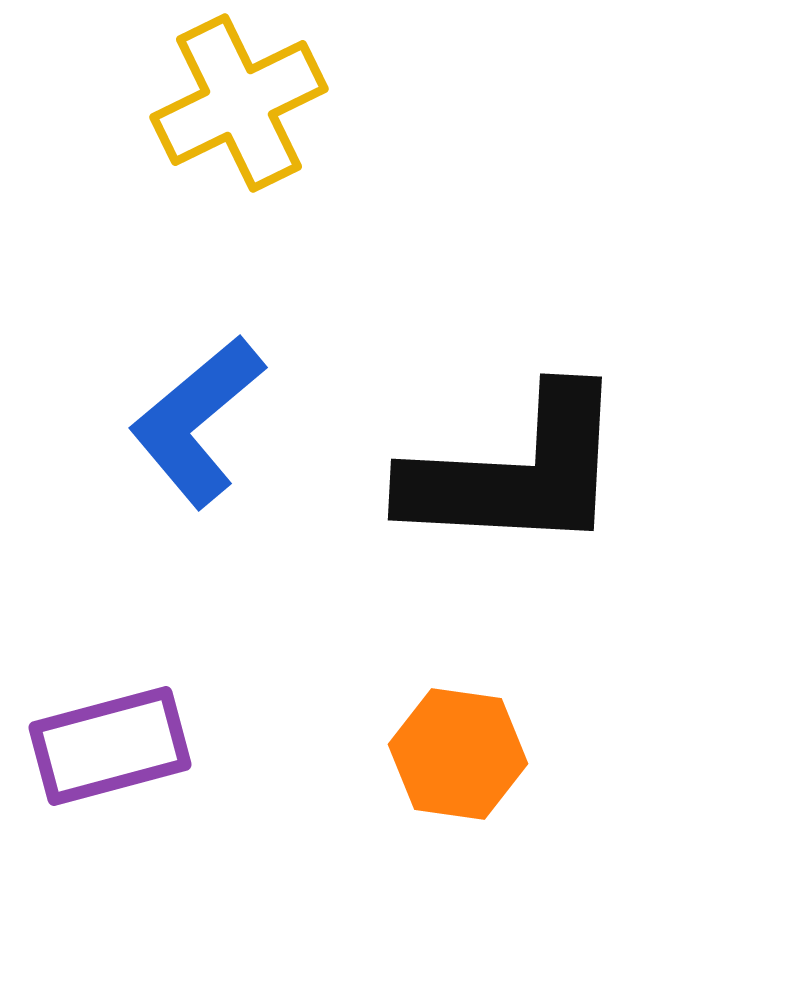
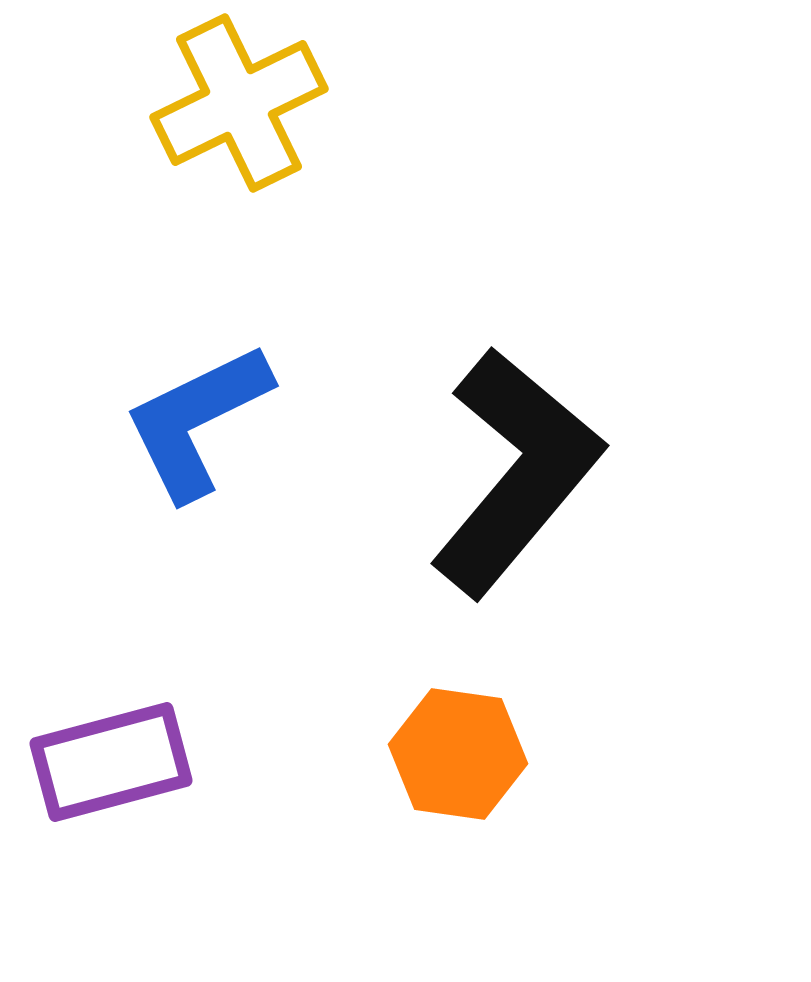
blue L-shape: rotated 14 degrees clockwise
black L-shape: rotated 53 degrees counterclockwise
purple rectangle: moved 1 px right, 16 px down
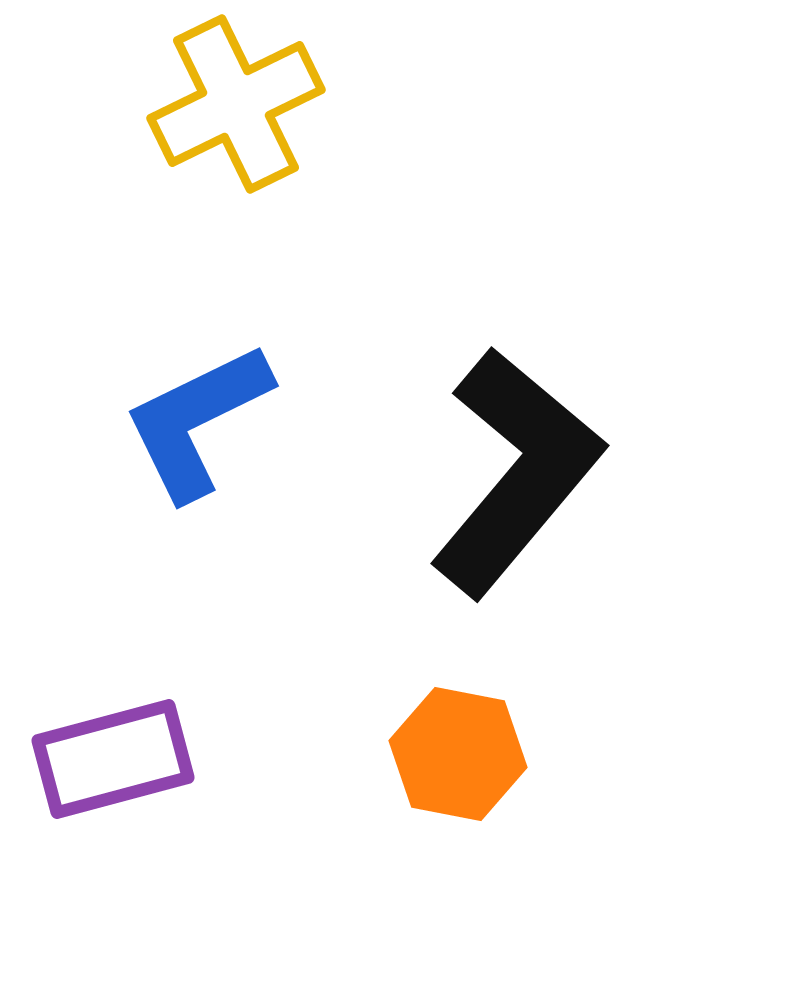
yellow cross: moved 3 px left, 1 px down
orange hexagon: rotated 3 degrees clockwise
purple rectangle: moved 2 px right, 3 px up
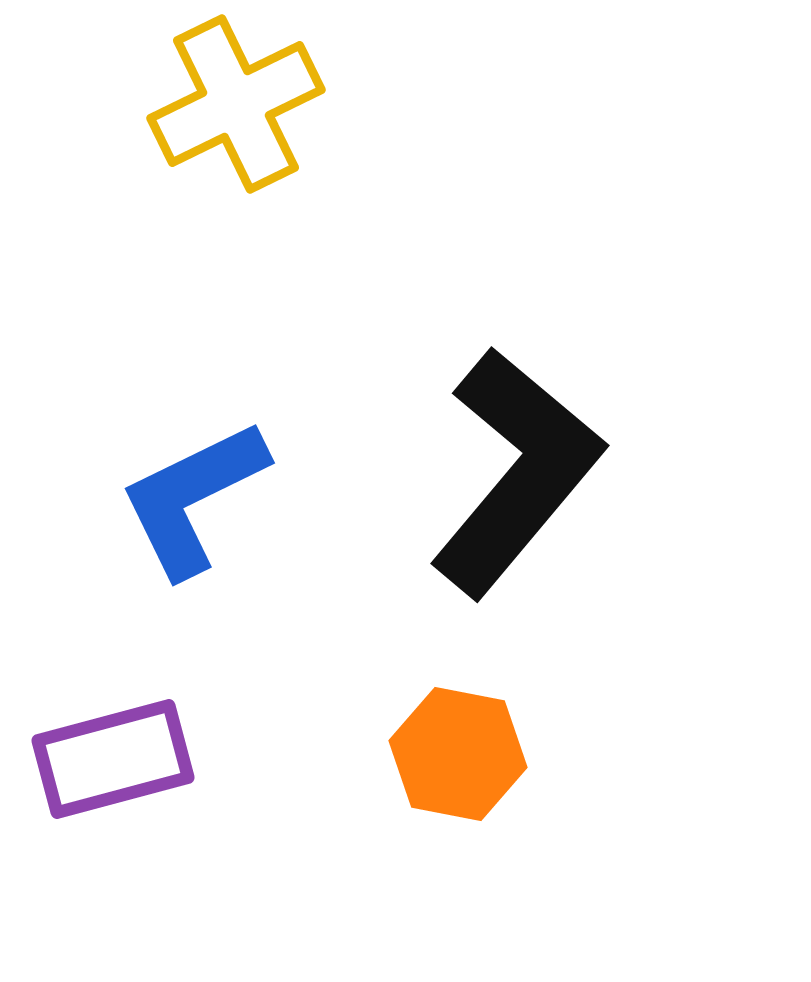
blue L-shape: moved 4 px left, 77 px down
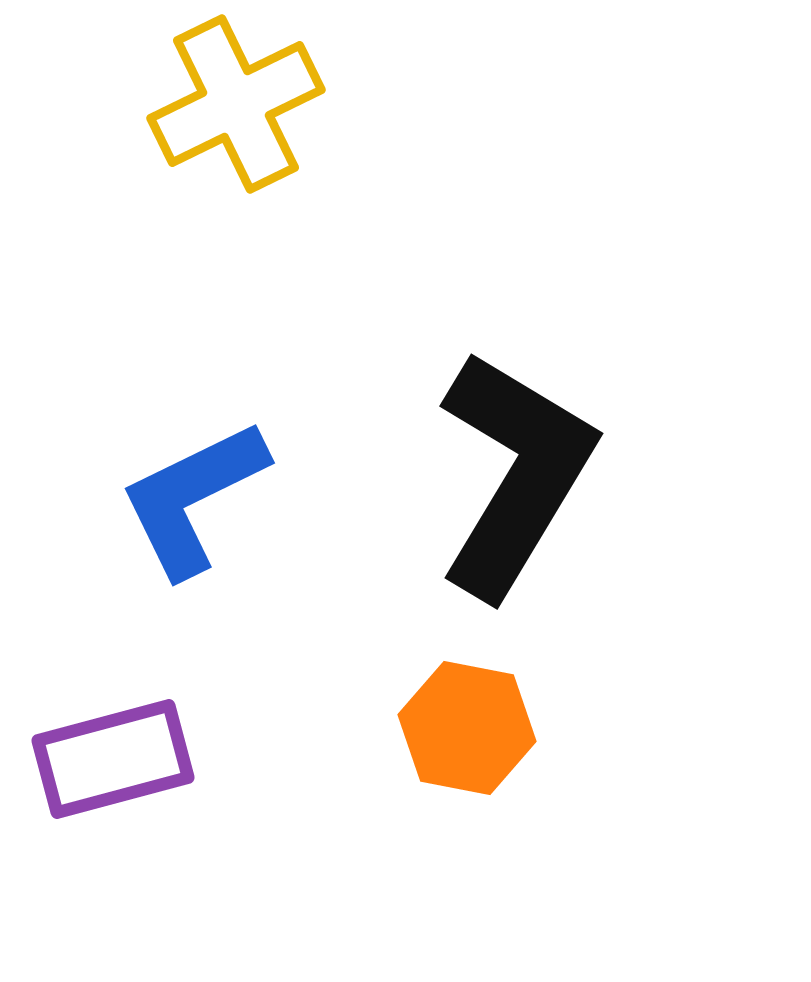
black L-shape: moved 1 px left, 2 px down; rotated 9 degrees counterclockwise
orange hexagon: moved 9 px right, 26 px up
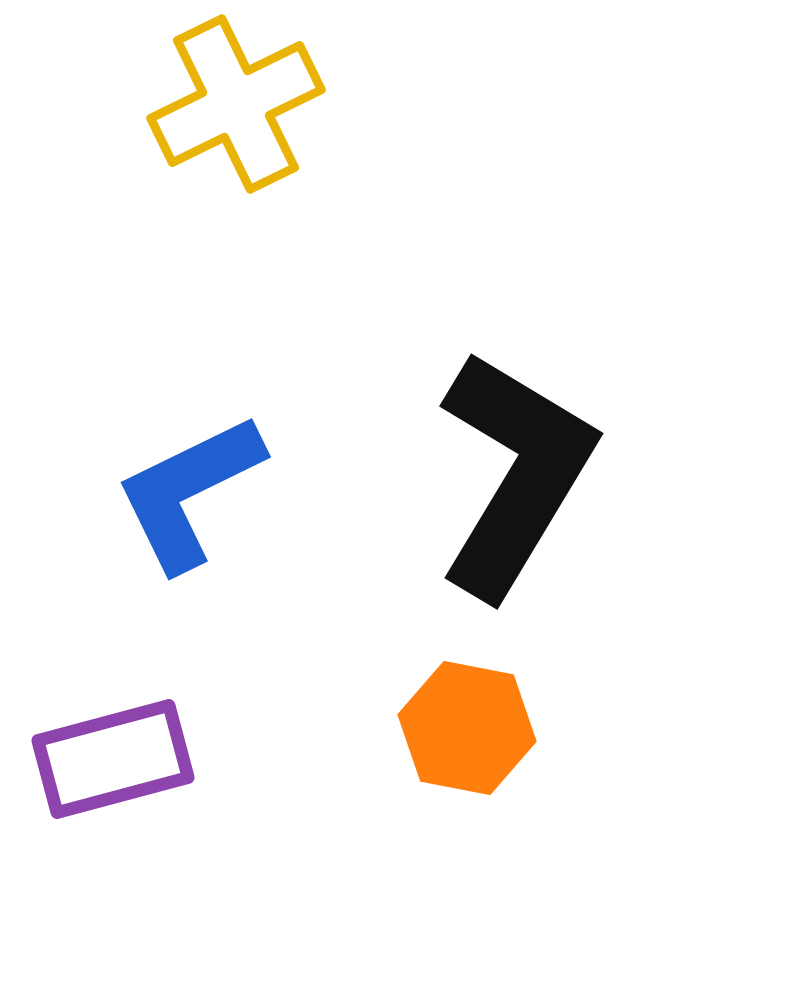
blue L-shape: moved 4 px left, 6 px up
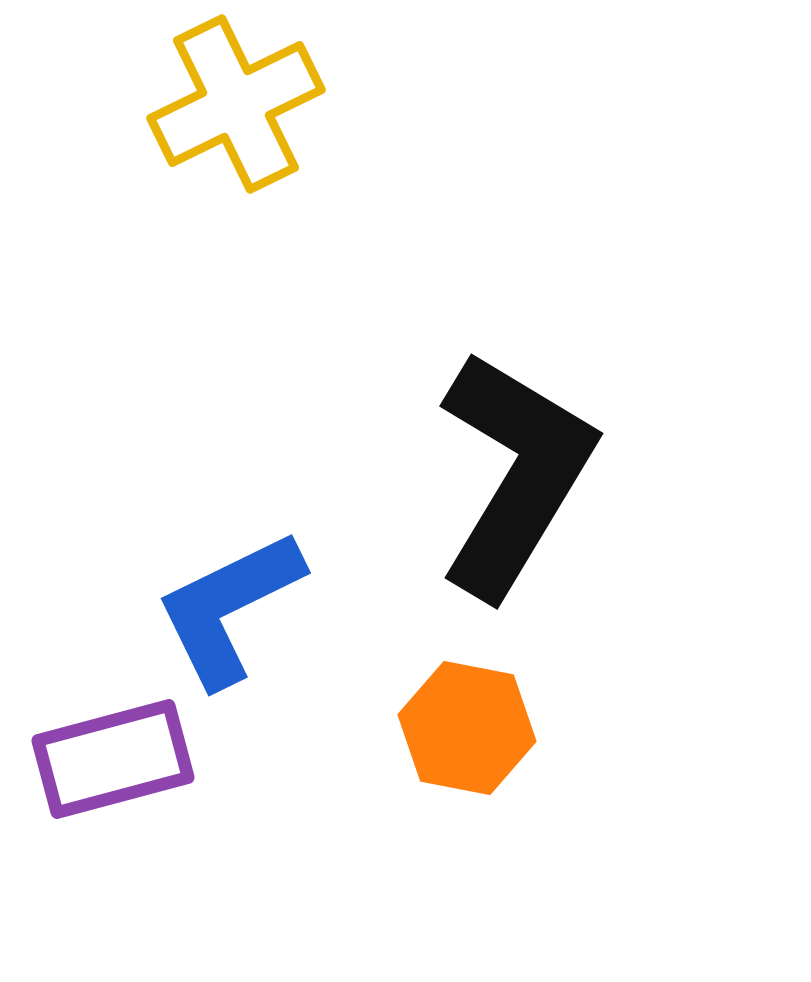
blue L-shape: moved 40 px right, 116 px down
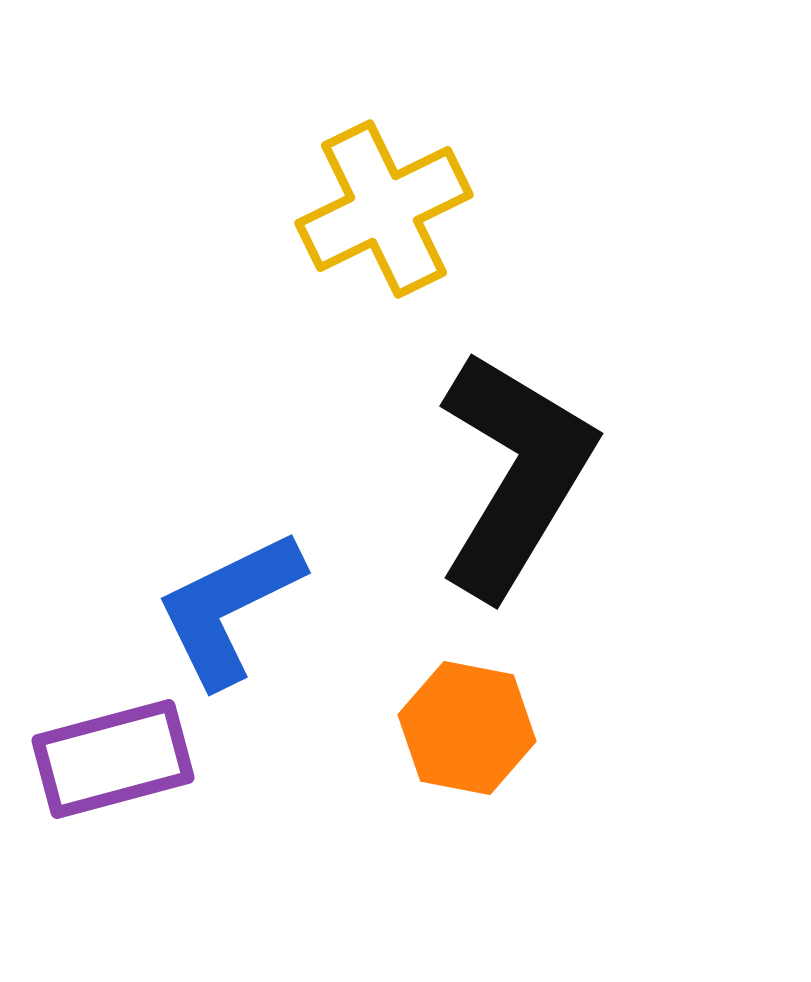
yellow cross: moved 148 px right, 105 px down
